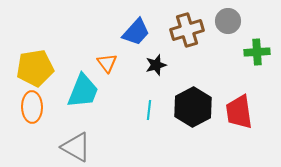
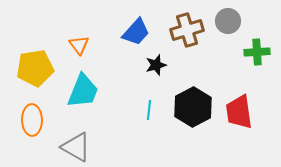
orange triangle: moved 28 px left, 18 px up
orange ellipse: moved 13 px down
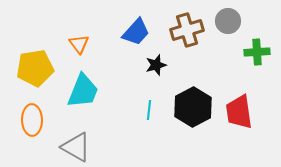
orange triangle: moved 1 px up
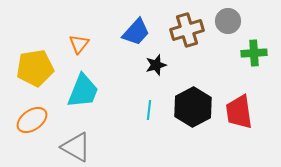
orange triangle: rotated 15 degrees clockwise
green cross: moved 3 px left, 1 px down
orange ellipse: rotated 56 degrees clockwise
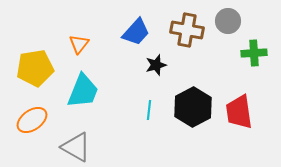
brown cross: rotated 28 degrees clockwise
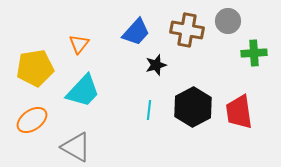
cyan trapezoid: rotated 21 degrees clockwise
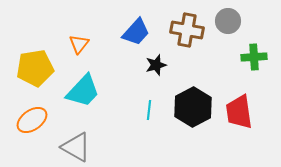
green cross: moved 4 px down
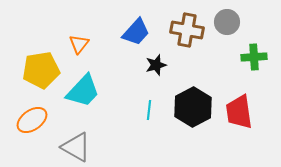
gray circle: moved 1 px left, 1 px down
yellow pentagon: moved 6 px right, 2 px down
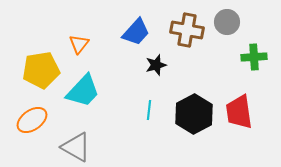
black hexagon: moved 1 px right, 7 px down
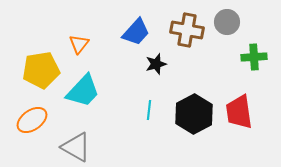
black star: moved 1 px up
